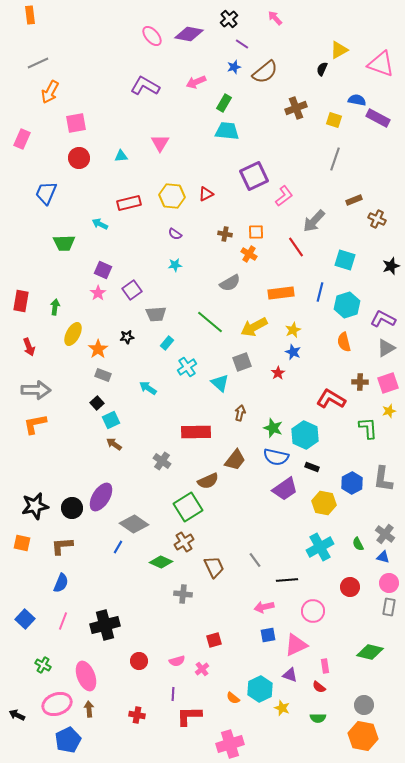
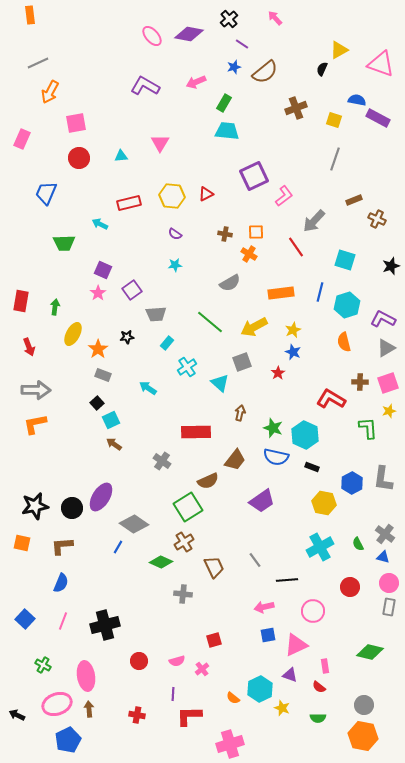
purple trapezoid at (285, 489): moved 23 px left, 12 px down
pink ellipse at (86, 676): rotated 12 degrees clockwise
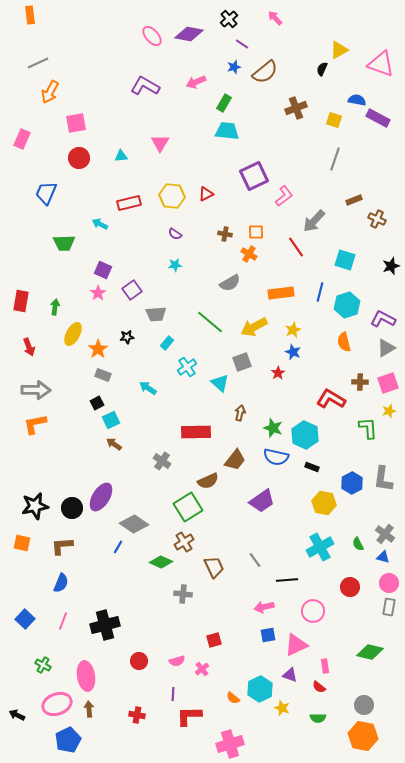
black square at (97, 403): rotated 16 degrees clockwise
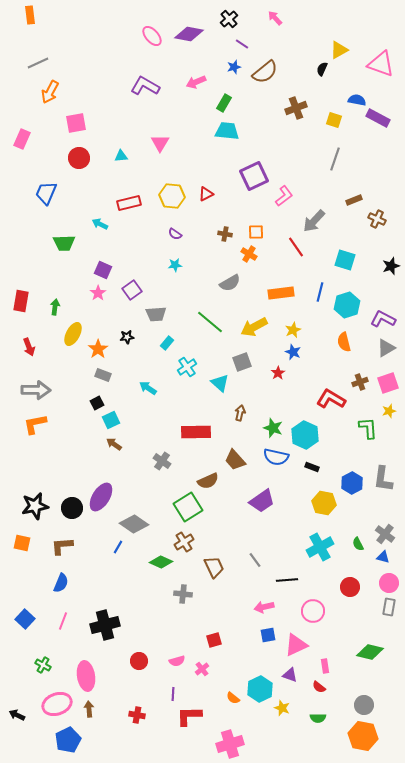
brown cross at (360, 382): rotated 21 degrees counterclockwise
brown trapezoid at (235, 460): rotated 100 degrees clockwise
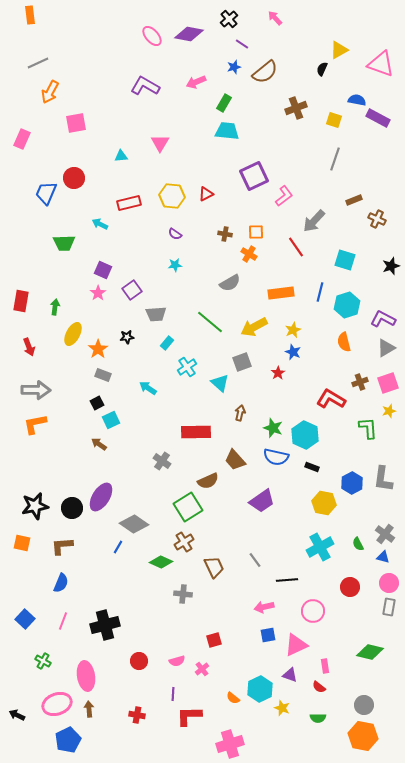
red circle at (79, 158): moved 5 px left, 20 px down
brown arrow at (114, 444): moved 15 px left
green cross at (43, 665): moved 4 px up
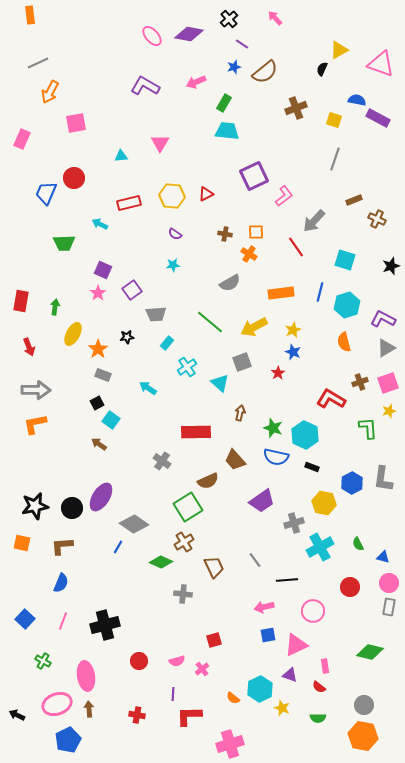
cyan star at (175, 265): moved 2 px left
cyan square at (111, 420): rotated 30 degrees counterclockwise
gray cross at (385, 534): moved 91 px left, 11 px up; rotated 36 degrees clockwise
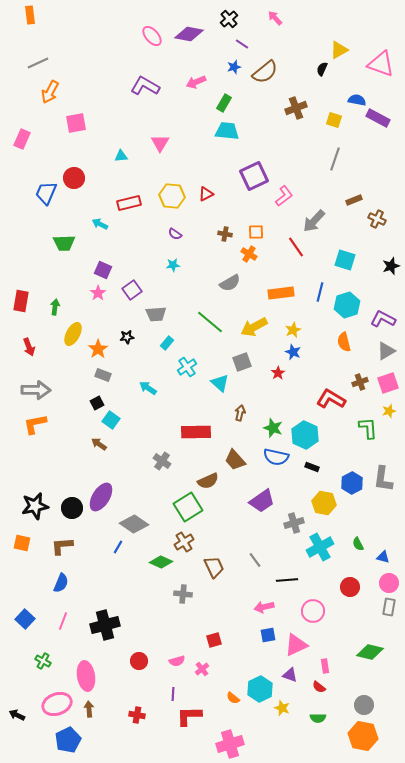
gray triangle at (386, 348): moved 3 px down
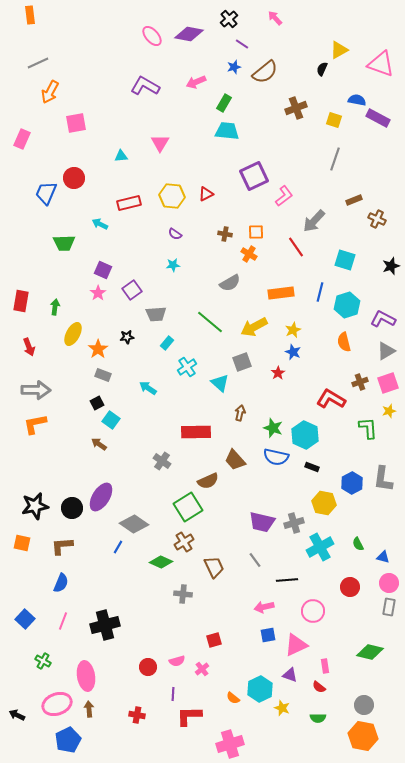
purple trapezoid at (262, 501): moved 21 px down; rotated 48 degrees clockwise
red circle at (139, 661): moved 9 px right, 6 px down
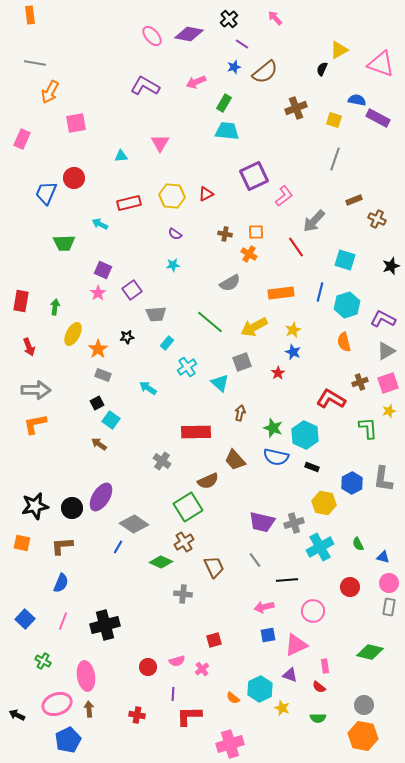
gray line at (38, 63): moved 3 px left; rotated 35 degrees clockwise
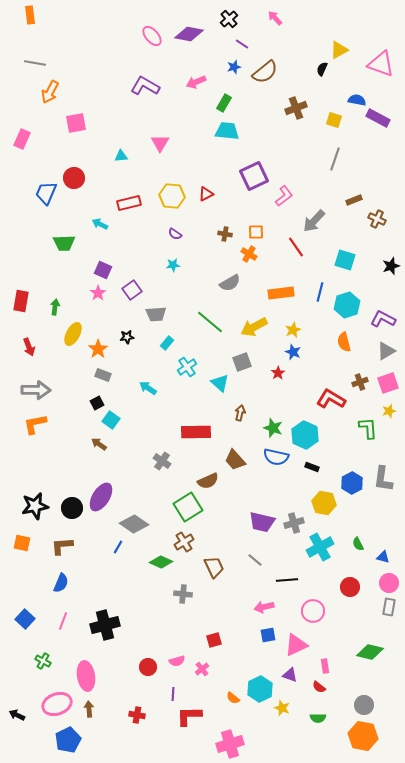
gray line at (255, 560): rotated 14 degrees counterclockwise
